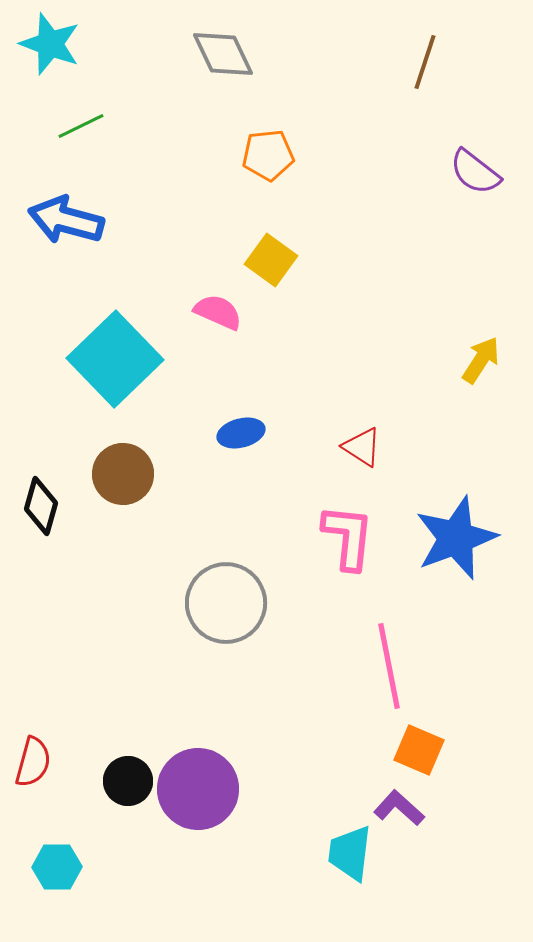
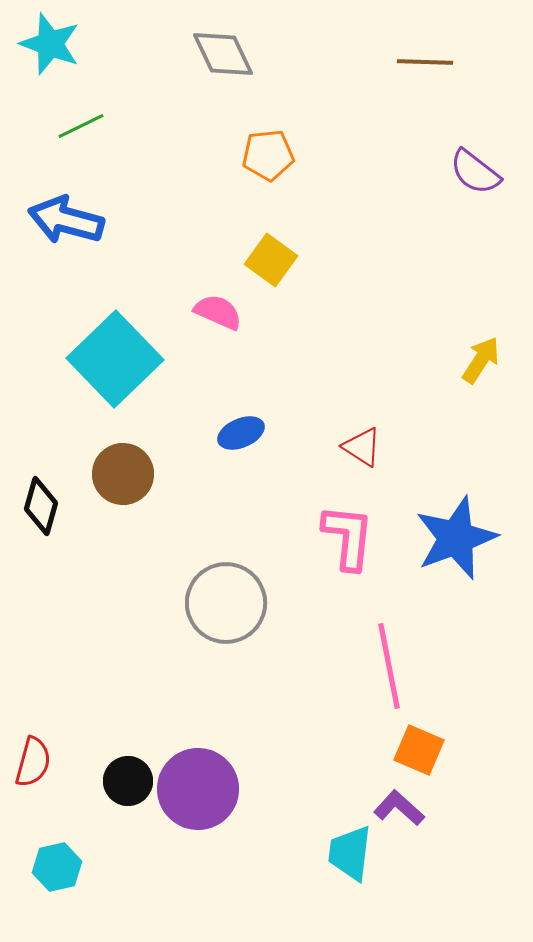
brown line: rotated 74 degrees clockwise
blue ellipse: rotated 9 degrees counterclockwise
cyan hexagon: rotated 12 degrees counterclockwise
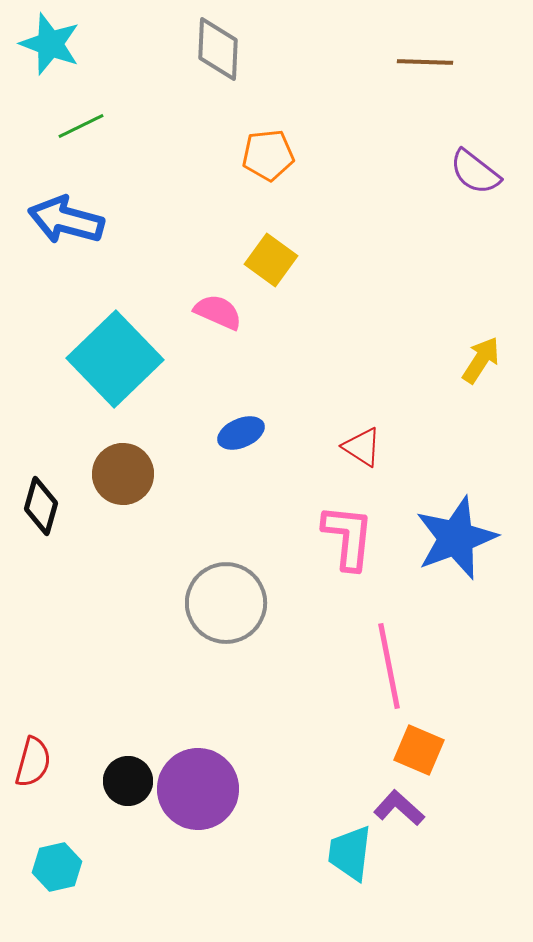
gray diamond: moved 5 px left, 5 px up; rotated 28 degrees clockwise
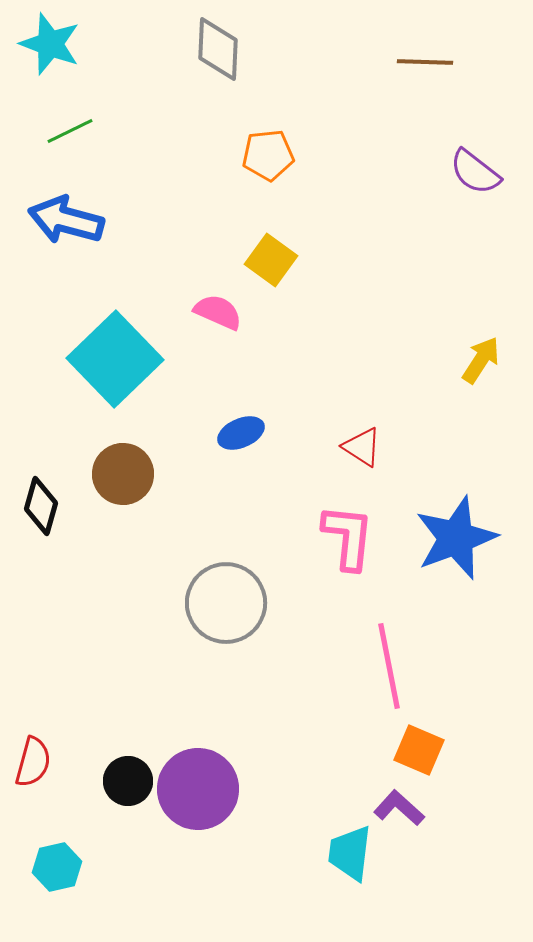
green line: moved 11 px left, 5 px down
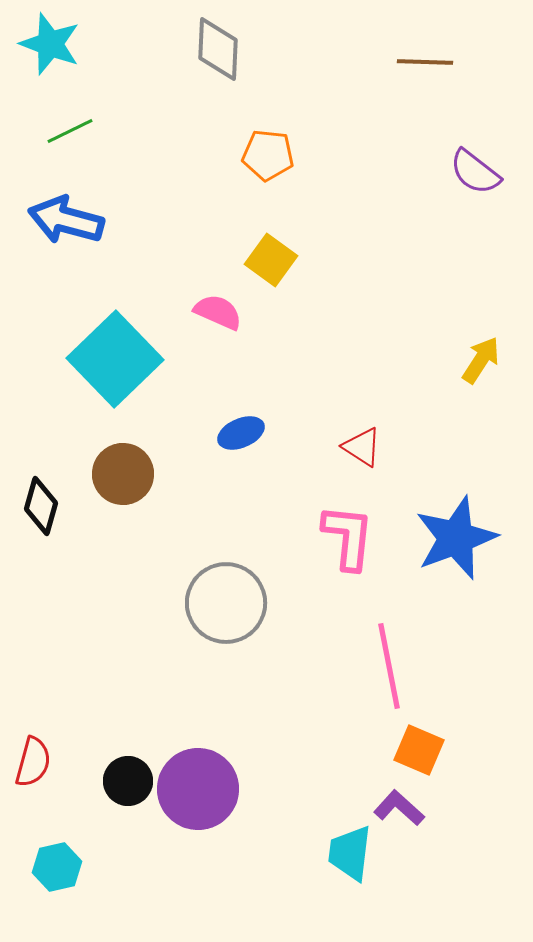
orange pentagon: rotated 12 degrees clockwise
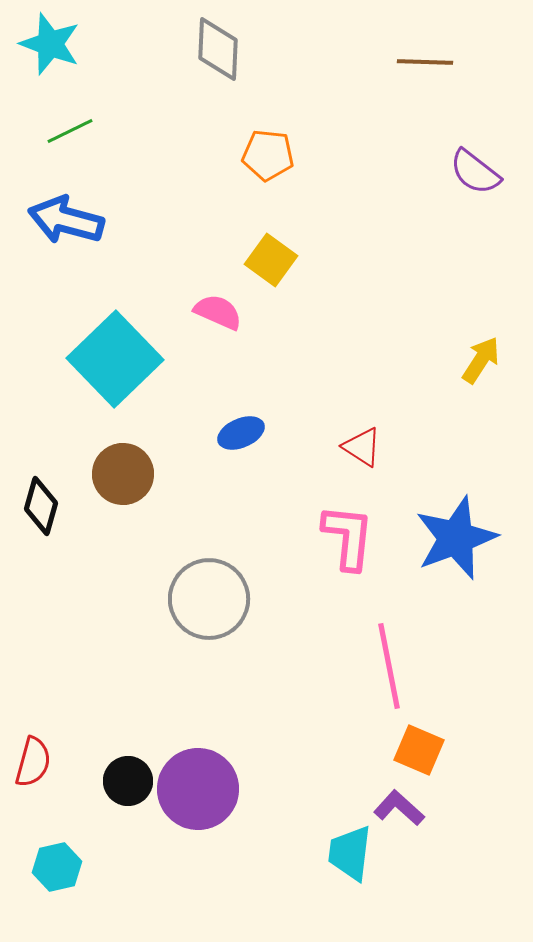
gray circle: moved 17 px left, 4 px up
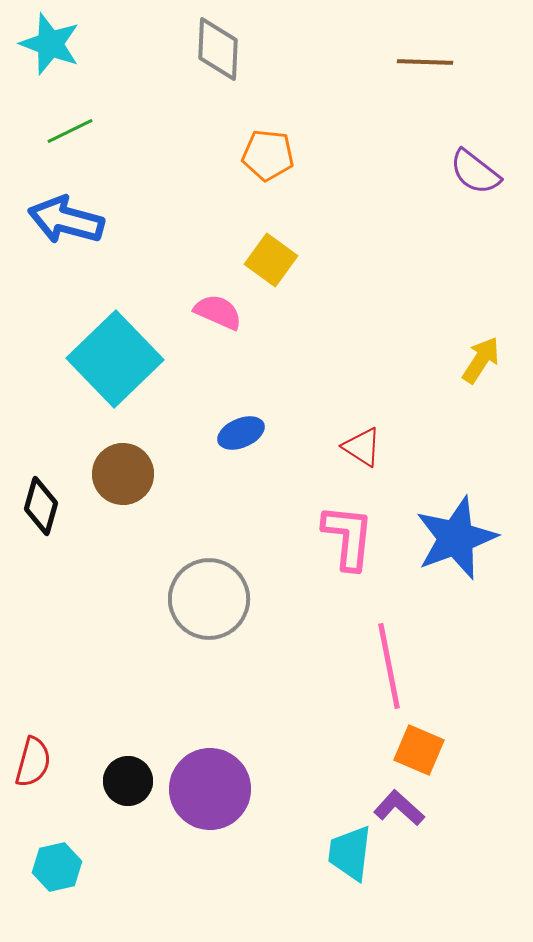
purple circle: moved 12 px right
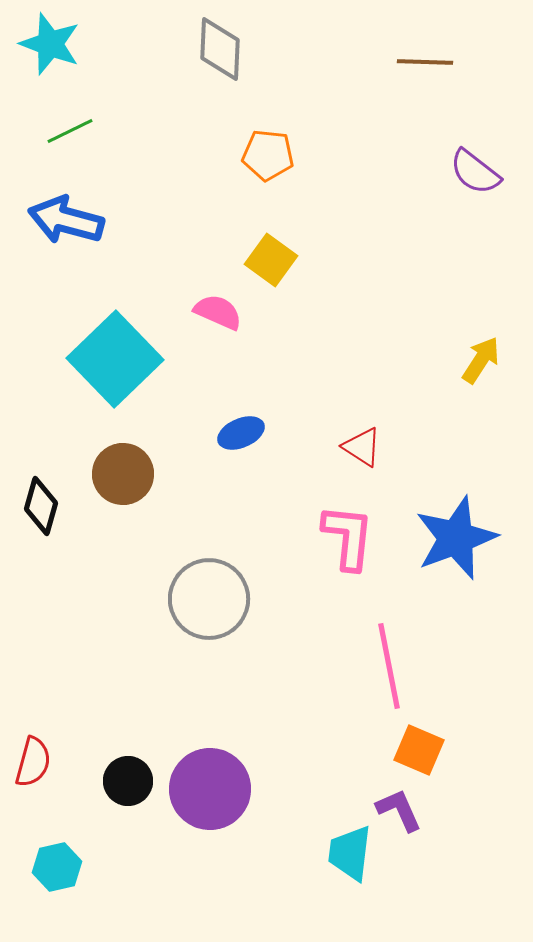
gray diamond: moved 2 px right
purple L-shape: moved 2 px down; rotated 24 degrees clockwise
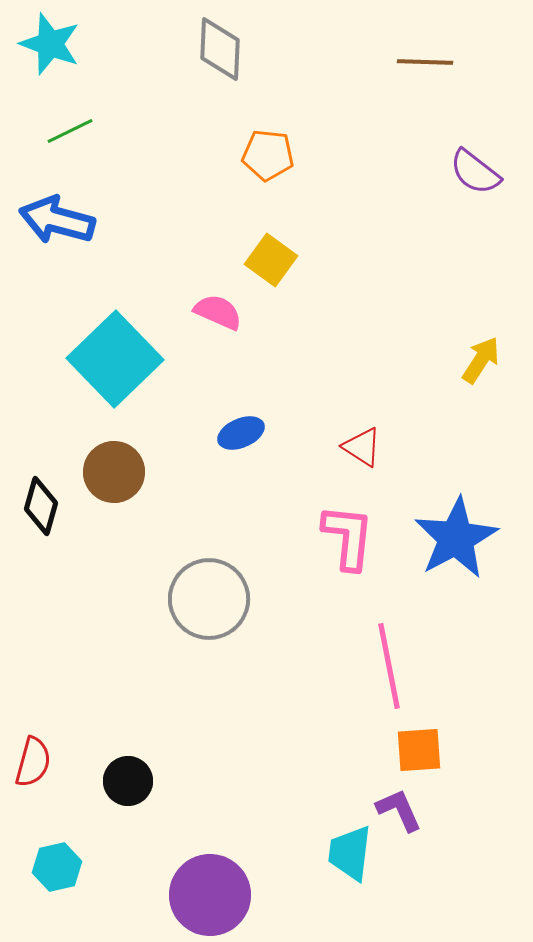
blue arrow: moved 9 px left
brown circle: moved 9 px left, 2 px up
blue star: rotated 8 degrees counterclockwise
orange square: rotated 27 degrees counterclockwise
purple circle: moved 106 px down
